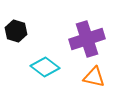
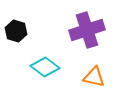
purple cross: moved 9 px up
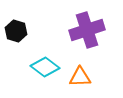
orange triangle: moved 14 px left; rotated 15 degrees counterclockwise
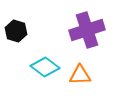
orange triangle: moved 2 px up
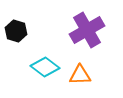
purple cross: rotated 12 degrees counterclockwise
